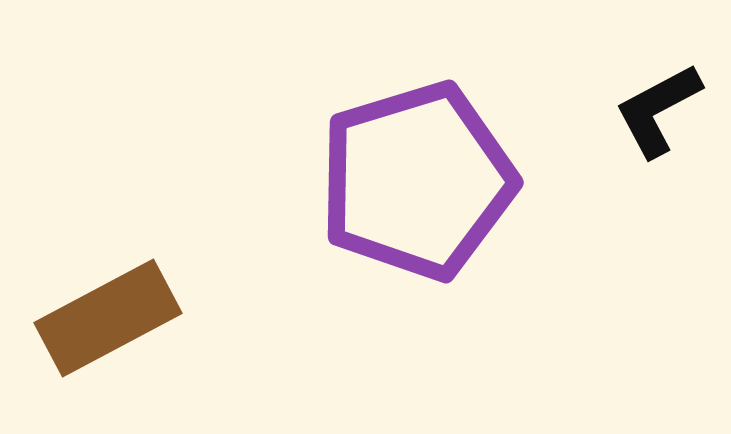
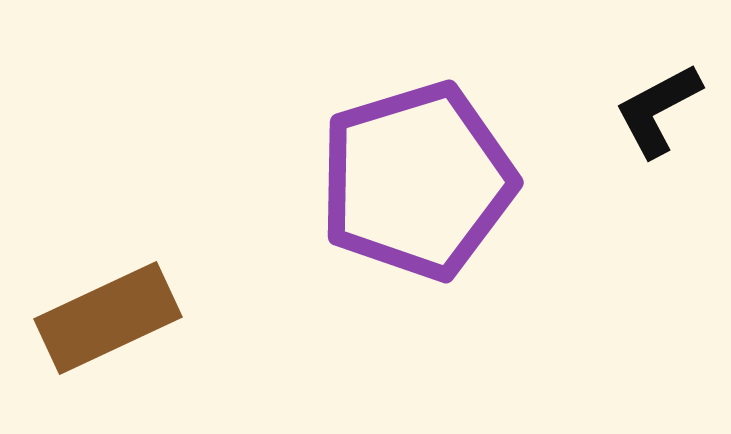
brown rectangle: rotated 3 degrees clockwise
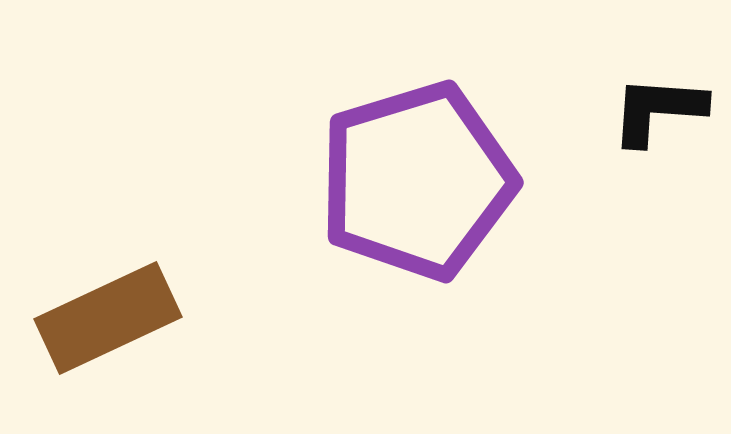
black L-shape: rotated 32 degrees clockwise
